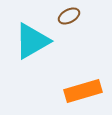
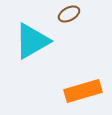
brown ellipse: moved 2 px up
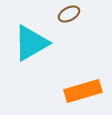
cyan triangle: moved 1 px left, 2 px down
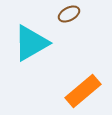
orange rectangle: rotated 24 degrees counterclockwise
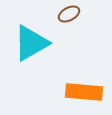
orange rectangle: moved 1 px right, 1 px down; rotated 45 degrees clockwise
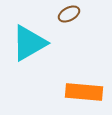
cyan triangle: moved 2 px left
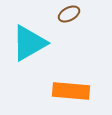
orange rectangle: moved 13 px left, 1 px up
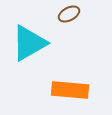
orange rectangle: moved 1 px left, 1 px up
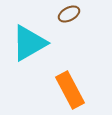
orange rectangle: rotated 57 degrees clockwise
